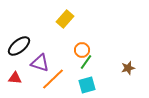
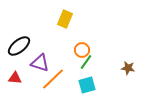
yellow rectangle: rotated 18 degrees counterclockwise
brown star: rotated 24 degrees clockwise
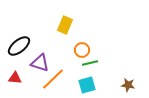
yellow rectangle: moved 6 px down
green line: moved 4 px right, 1 px down; rotated 42 degrees clockwise
brown star: moved 17 px down
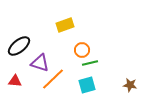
yellow rectangle: rotated 48 degrees clockwise
red triangle: moved 3 px down
brown star: moved 2 px right
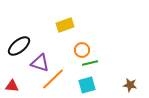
red triangle: moved 3 px left, 5 px down
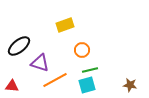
green line: moved 7 px down
orange line: moved 2 px right, 1 px down; rotated 15 degrees clockwise
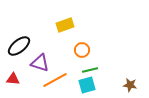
red triangle: moved 1 px right, 7 px up
